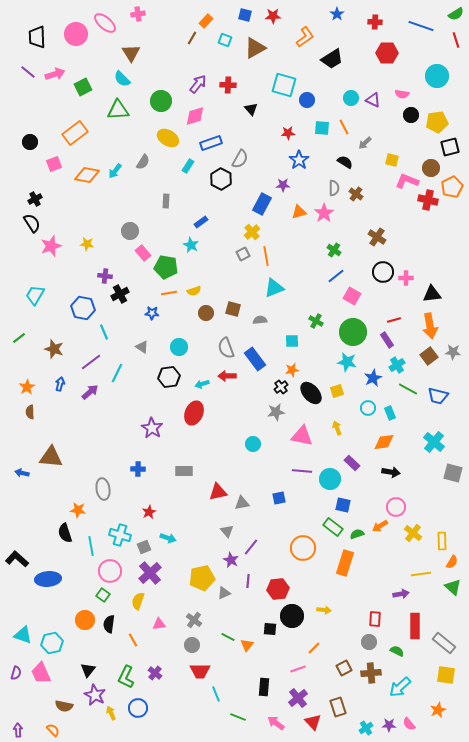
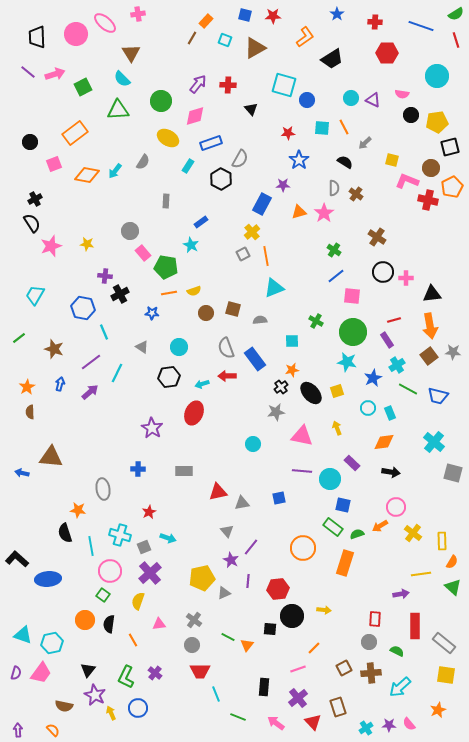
pink square at (352, 296): rotated 24 degrees counterclockwise
pink trapezoid at (41, 673): rotated 120 degrees counterclockwise
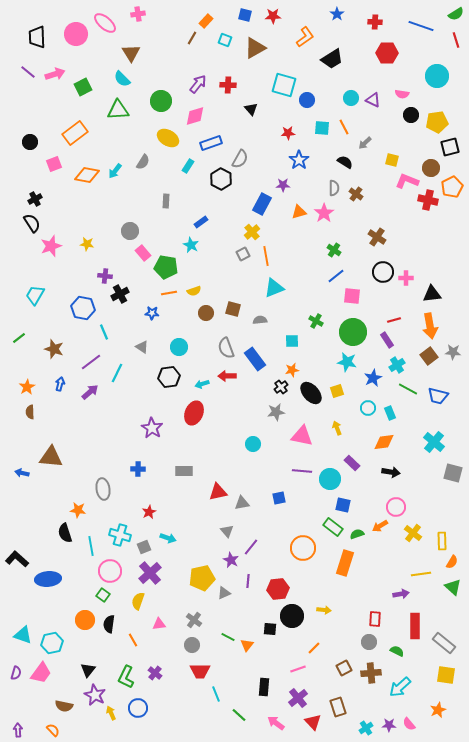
green line at (238, 717): moved 1 px right, 2 px up; rotated 21 degrees clockwise
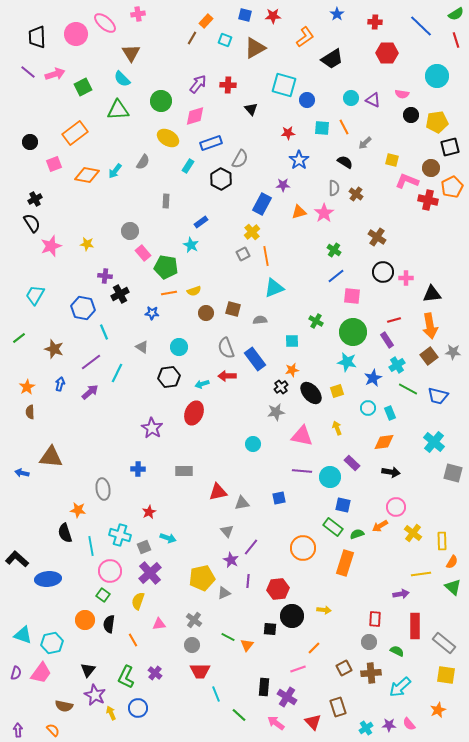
blue line at (421, 26): rotated 25 degrees clockwise
cyan circle at (330, 479): moved 2 px up
purple cross at (298, 698): moved 11 px left, 1 px up; rotated 18 degrees counterclockwise
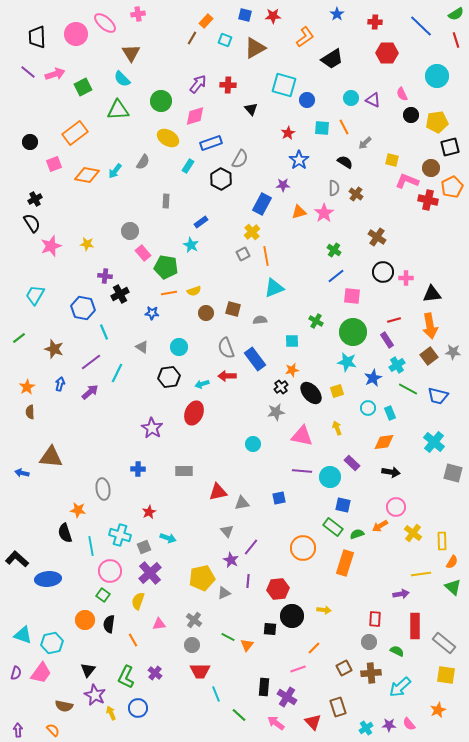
pink semicircle at (402, 94): rotated 56 degrees clockwise
red star at (288, 133): rotated 24 degrees counterclockwise
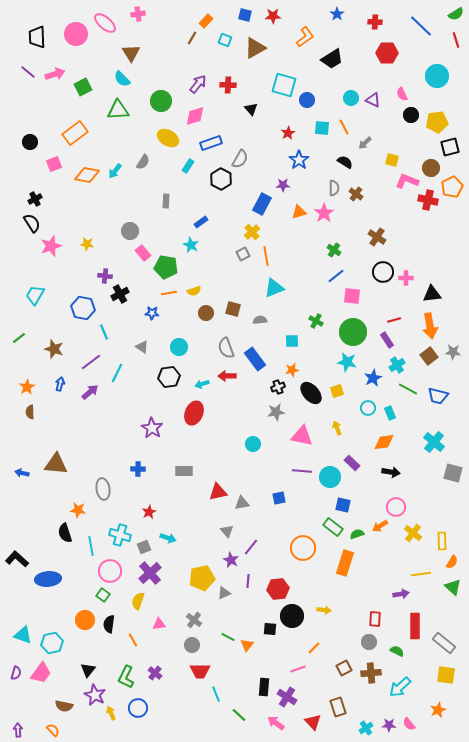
black cross at (281, 387): moved 3 px left; rotated 16 degrees clockwise
brown triangle at (51, 457): moved 5 px right, 7 px down
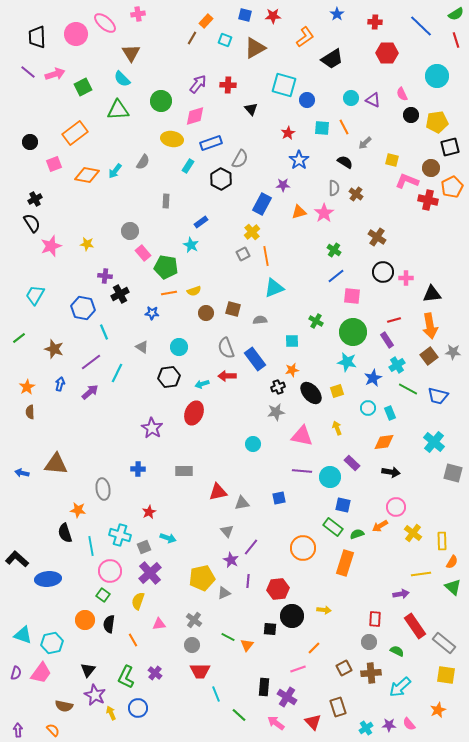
yellow ellipse at (168, 138): moved 4 px right, 1 px down; rotated 20 degrees counterclockwise
red rectangle at (415, 626): rotated 35 degrees counterclockwise
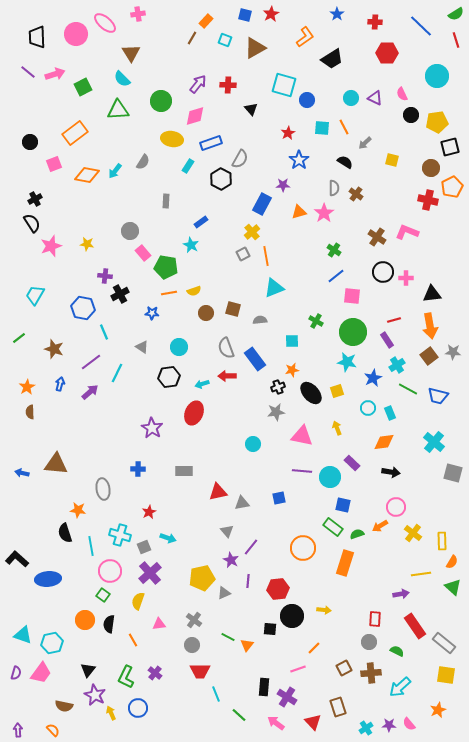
red star at (273, 16): moved 2 px left, 2 px up; rotated 28 degrees counterclockwise
purple triangle at (373, 100): moved 2 px right, 2 px up
pink L-shape at (407, 181): moved 51 px down
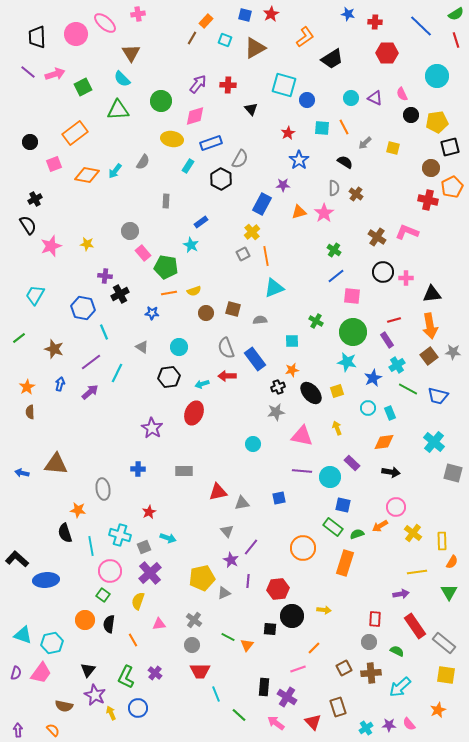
blue star at (337, 14): moved 11 px right; rotated 24 degrees counterclockwise
yellow square at (392, 160): moved 1 px right, 12 px up
black semicircle at (32, 223): moved 4 px left, 2 px down
yellow line at (421, 574): moved 4 px left, 2 px up
blue ellipse at (48, 579): moved 2 px left, 1 px down
green triangle at (453, 587): moved 4 px left, 5 px down; rotated 18 degrees clockwise
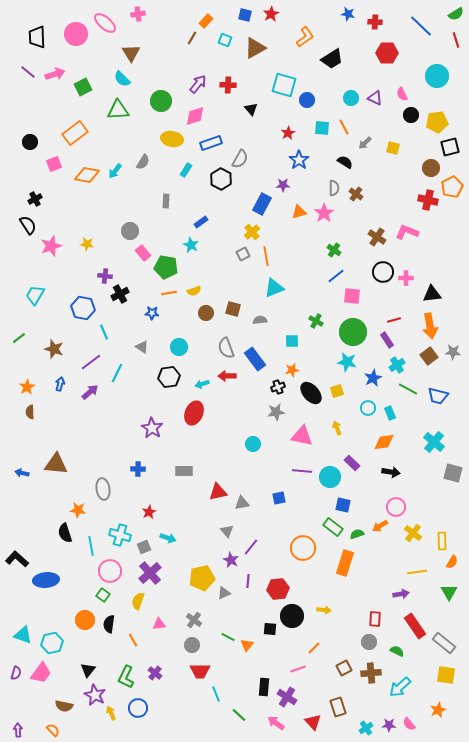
cyan rectangle at (188, 166): moved 2 px left, 4 px down
